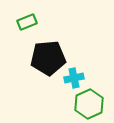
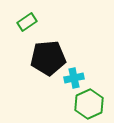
green rectangle: rotated 12 degrees counterclockwise
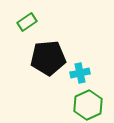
cyan cross: moved 6 px right, 5 px up
green hexagon: moved 1 px left, 1 px down
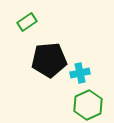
black pentagon: moved 1 px right, 2 px down
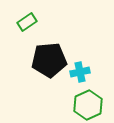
cyan cross: moved 1 px up
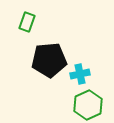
green rectangle: rotated 36 degrees counterclockwise
cyan cross: moved 2 px down
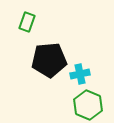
green hexagon: rotated 12 degrees counterclockwise
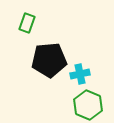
green rectangle: moved 1 px down
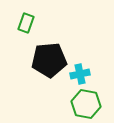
green rectangle: moved 1 px left
green hexagon: moved 2 px left, 1 px up; rotated 12 degrees counterclockwise
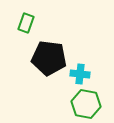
black pentagon: moved 2 px up; rotated 12 degrees clockwise
cyan cross: rotated 18 degrees clockwise
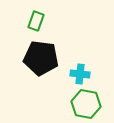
green rectangle: moved 10 px right, 2 px up
black pentagon: moved 8 px left
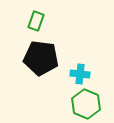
green hexagon: rotated 12 degrees clockwise
